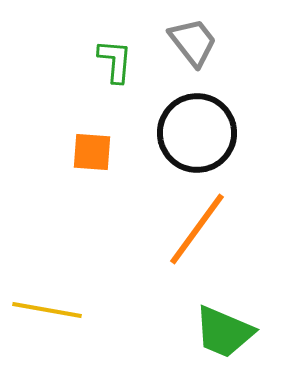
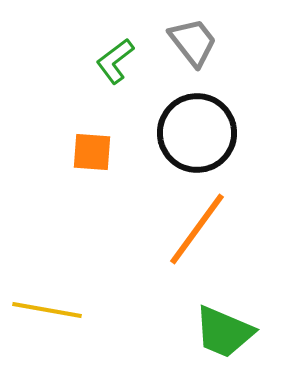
green L-shape: rotated 132 degrees counterclockwise
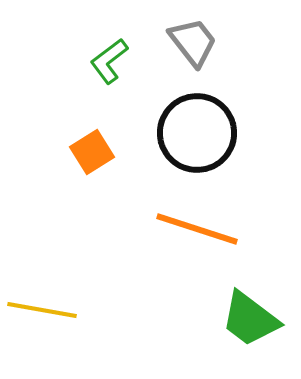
green L-shape: moved 6 px left
orange square: rotated 36 degrees counterclockwise
orange line: rotated 72 degrees clockwise
yellow line: moved 5 px left
green trapezoid: moved 26 px right, 13 px up; rotated 14 degrees clockwise
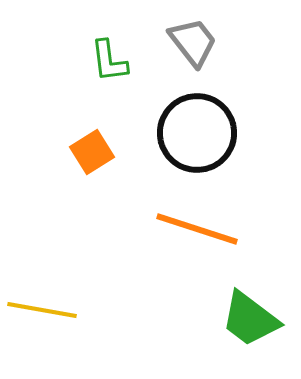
green L-shape: rotated 60 degrees counterclockwise
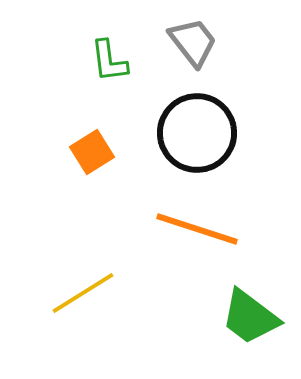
yellow line: moved 41 px right, 17 px up; rotated 42 degrees counterclockwise
green trapezoid: moved 2 px up
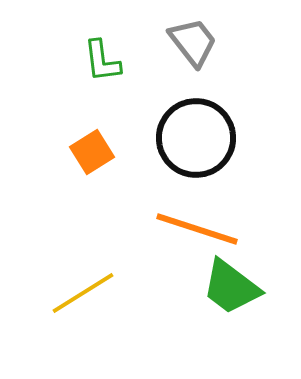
green L-shape: moved 7 px left
black circle: moved 1 px left, 5 px down
green trapezoid: moved 19 px left, 30 px up
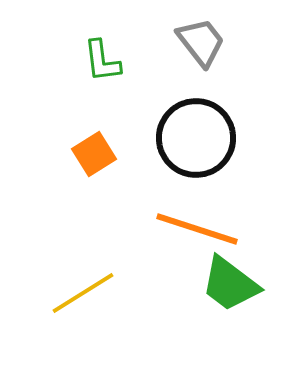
gray trapezoid: moved 8 px right
orange square: moved 2 px right, 2 px down
green trapezoid: moved 1 px left, 3 px up
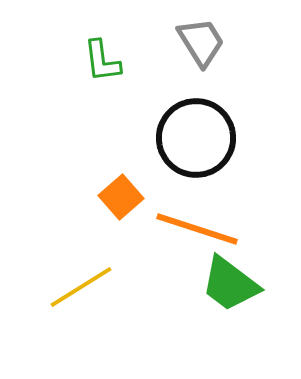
gray trapezoid: rotated 6 degrees clockwise
orange square: moved 27 px right, 43 px down; rotated 9 degrees counterclockwise
yellow line: moved 2 px left, 6 px up
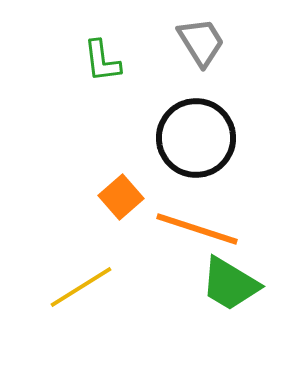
green trapezoid: rotated 6 degrees counterclockwise
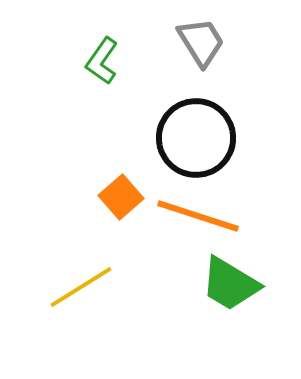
green L-shape: rotated 42 degrees clockwise
orange line: moved 1 px right, 13 px up
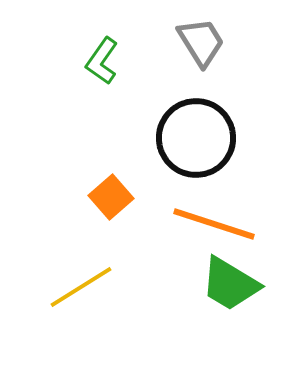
orange square: moved 10 px left
orange line: moved 16 px right, 8 px down
